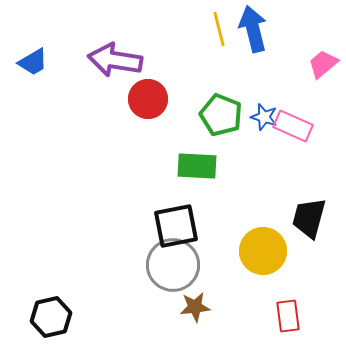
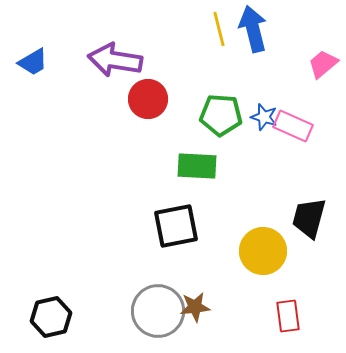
green pentagon: rotated 18 degrees counterclockwise
gray circle: moved 15 px left, 46 px down
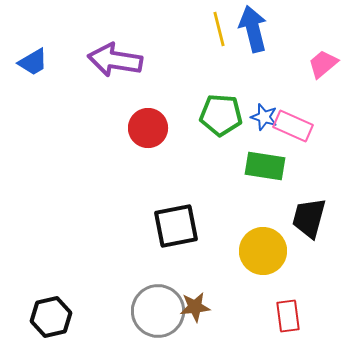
red circle: moved 29 px down
green rectangle: moved 68 px right; rotated 6 degrees clockwise
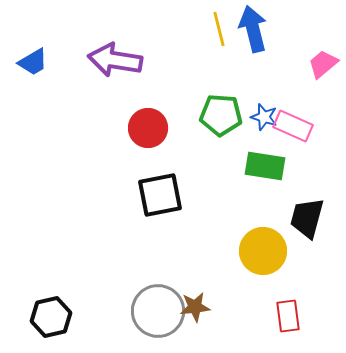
black trapezoid: moved 2 px left
black square: moved 16 px left, 31 px up
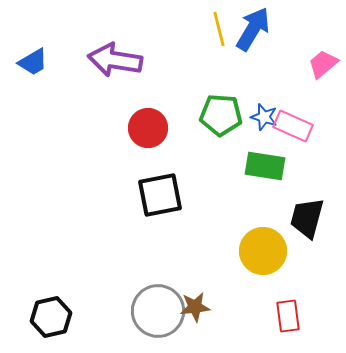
blue arrow: rotated 45 degrees clockwise
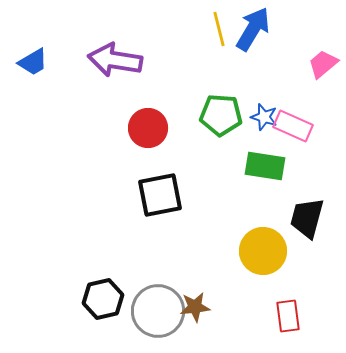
black hexagon: moved 52 px right, 18 px up
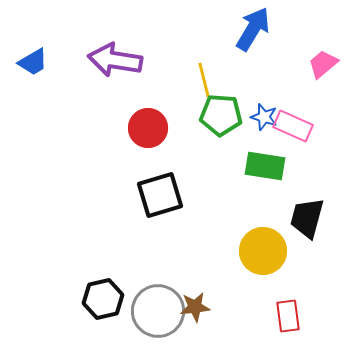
yellow line: moved 15 px left, 51 px down
black square: rotated 6 degrees counterclockwise
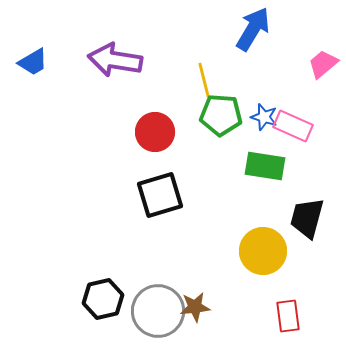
red circle: moved 7 px right, 4 px down
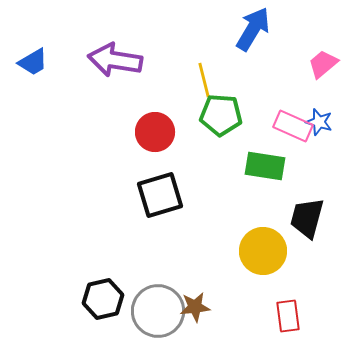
blue star: moved 55 px right, 5 px down
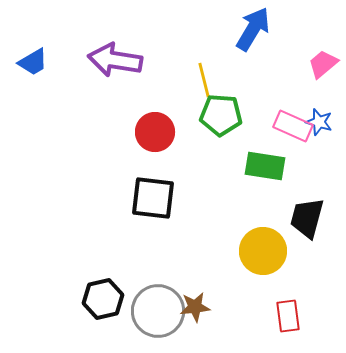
black square: moved 7 px left, 3 px down; rotated 24 degrees clockwise
